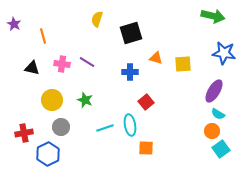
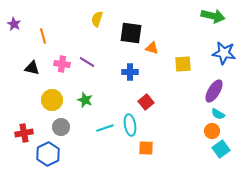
black square: rotated 25 degrees clockwise
orange triangle: moved 4 px left, 10 px up
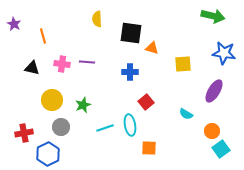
yellow semicircle: rotated 21 degrees counterclockwise
purple line: rotated 28 degrees counterclockwise
green star: moved 2 px left, 5 px down; rotated 28 degrees clockwise
cyan semicircle: moved 32 px left
orange square: moved 3 px right
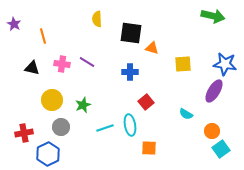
blue star: moved 1 px right, 11 px down
purple line: rotated 28 degrees clockwise
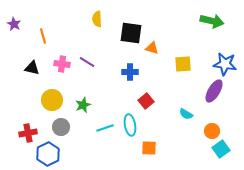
green arrow: moved 1 px left, 5 px down
red square: moved 1 px up
red cross: moved 4 px right
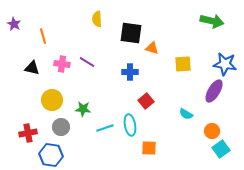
green star: moved 4 px down; rotated 28 degrees clockwise
blue hexagon: moved 3 px right, 1 px down; rotated 25 degrees counterclockwise
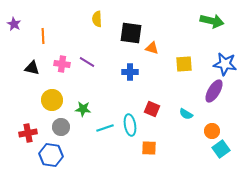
orange line: rotated 14 degrees clockwise
yellow square: moved 1 px right
red square: moved 6 px right, 8 px down; rotated 28 degrees counterclockwise
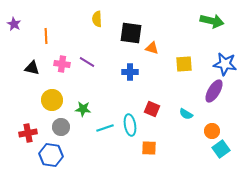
orange line: moved 3 px right
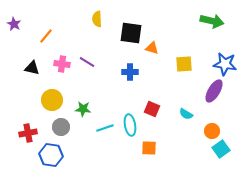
orange line: rotated 42 degrees clockwise
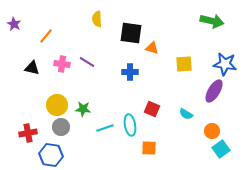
yellow circle: moved 5 px right, 5 px down
